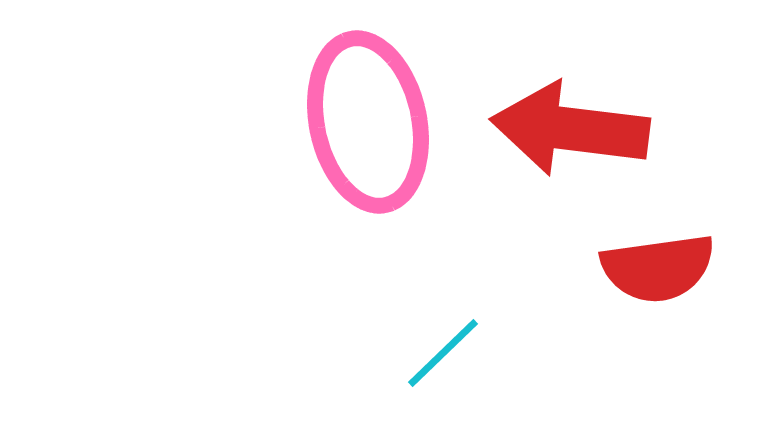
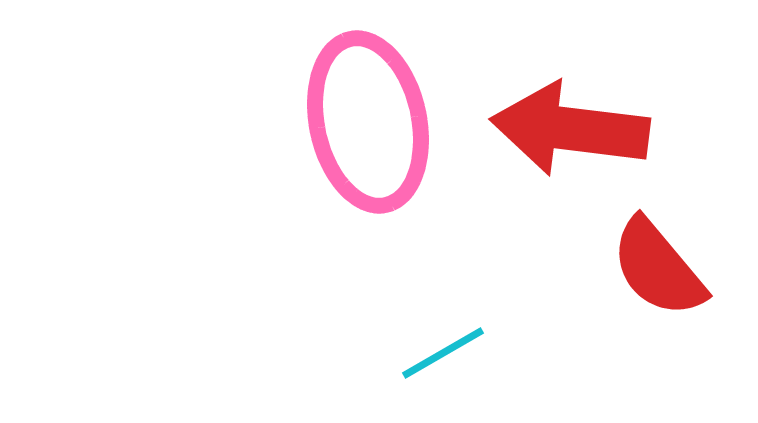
red semicircle: rotated 58 degrees clockwise
cyan line: rotated 14 degrees clockwise
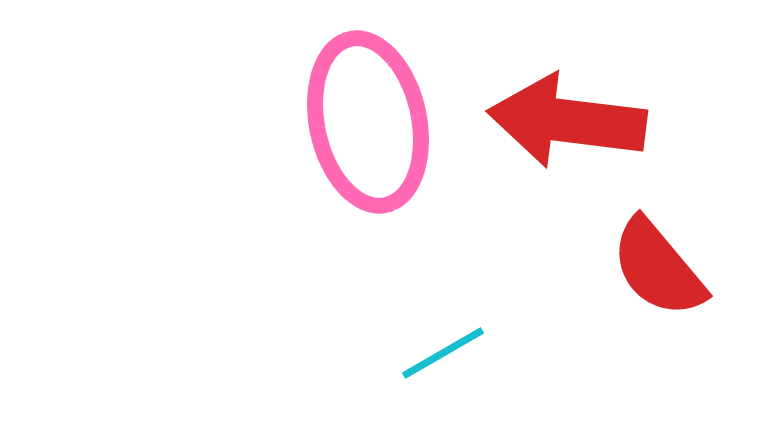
red arrow: moved 3 px left, 8 px up
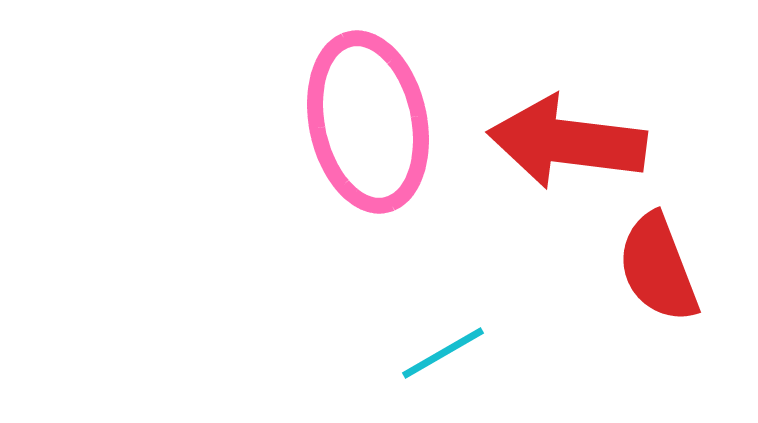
red arrow: moved 21 px down
red semicircle: rotated 19 degrees clockwise
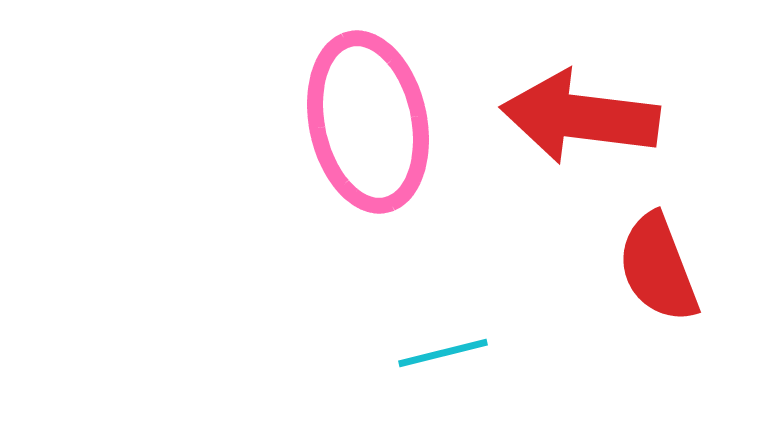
red arrow: moved 13 px right, 25 px up
cyan line: rotated 16 degrees clockwise
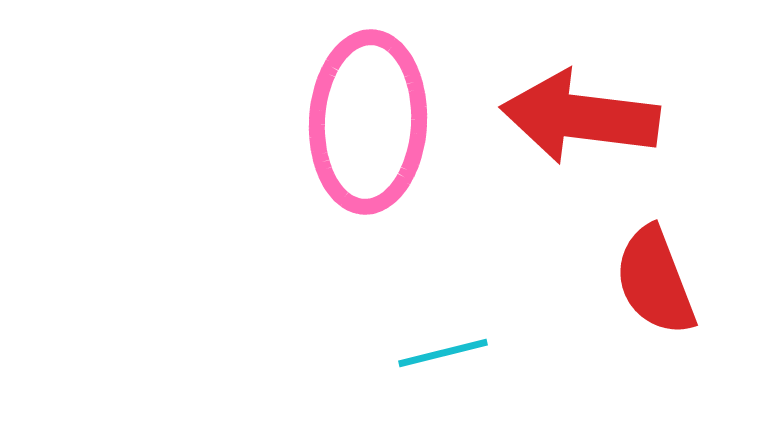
pink ellipse: rotated 15 degrees clockwise
red semicircle: moved 3 px left, 13 px down
